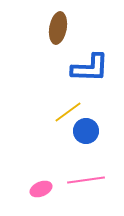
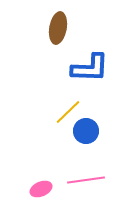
yellow line: rotated 8 degrees counterclockwise
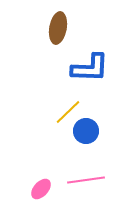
pink ellipse: rotated 25 degrees counterclockwise
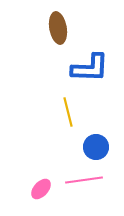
brown ellipse: rotated 20 degrees counterclockwise
yellow line: rotated 60 degrees counterclockwise
blue circle: moved 10 px right, 16 px down
pink line: moved 2 px left
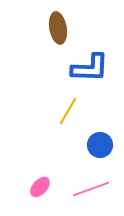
yellow line: moved 1 px up; rotated 44 degrees clockwise
blue circle: moved 4 px right, 2 px up
pink line: moved 7 px right, 9 px down; rotated 12 degrees counterclockwise
pink ellipse: moved 1 px left, 2 px up
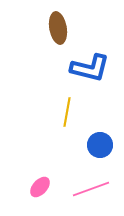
blue L-shape: rotated 12 degrees clockwise
yellow line: moved 1 px left, 1 px down; rotated 20 degrees counterclockwise
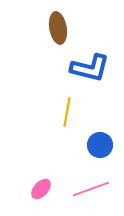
pink ellipse: moved 1 px right, 2 px down
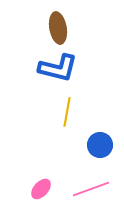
blue L-shape: moved 32 px left
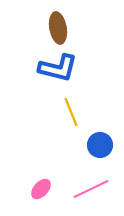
yellow line: moved 4 px right; rotated 32 degrees counterclockwise
pink line: rotated 6 degrees counterclockwise
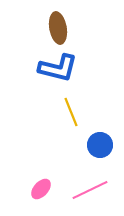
pink line: moved 1 px left, 1 px down
